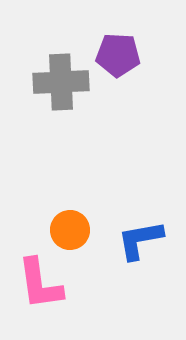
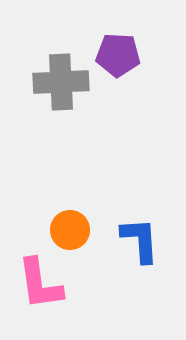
blue L-shape: rotated 96 degrees clockwise
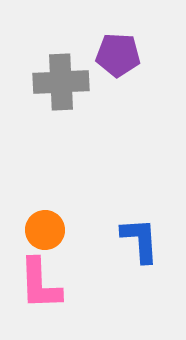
orange circle: moved 25 px left
pink L-shape: rotated 6 degrees clockwise
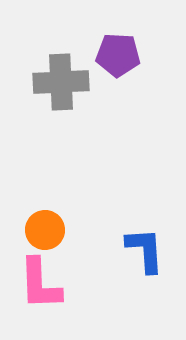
blue L-shape: moved 5 px right, 10 px down
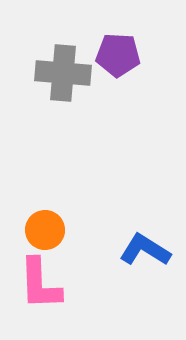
gray cross: moved 2 px right, 9 px up; rotated 8 degrees clockwise
blue L-shape: rotated 54 degrees counterclockwise
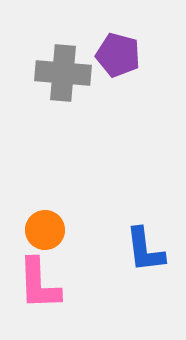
purple pentagon: rotated 12 degrees clockwise
blue L-shape: rotated 129 degrees counterclockwise
pink L-shape: moved 1 px left
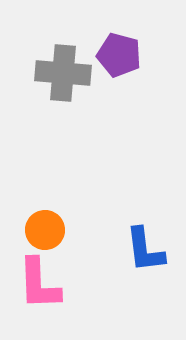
purple pentagon: moved 1 px right
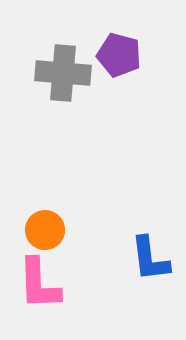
blue L-shape: moved 5 px right, 9 px down
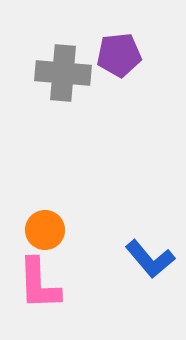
purple pentagon: rotated 21 degrees counterclockwise
blue L-shape: rotated 33 degrees counterclockwise
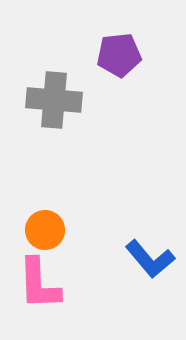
gray cross: moved 9 px left, 27 px down
